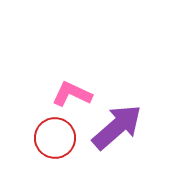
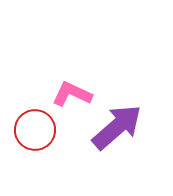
red circle: moved 20 px left, 8 px up
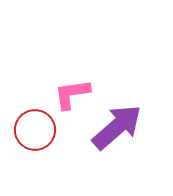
pink L-shape: rotated 33 degrees counterclockwise
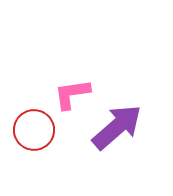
red circle: moved 1 px left
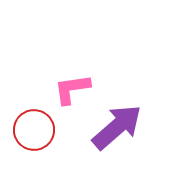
pink L-shape: moved 5 px up
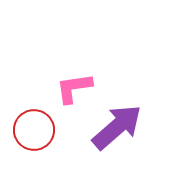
pink L-shape: moved 2 px right, 1 px up
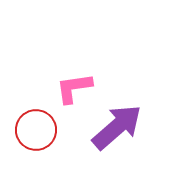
red circle: moved 2 px right
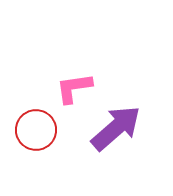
purple arrow: moved 1 px left, 1 px down
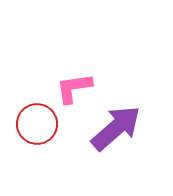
red circle: moved 1 px right, 6 px up
